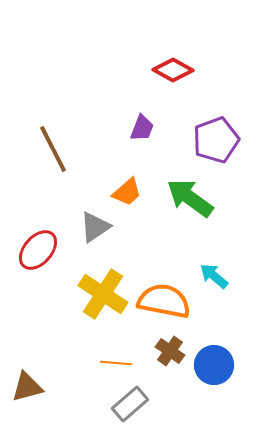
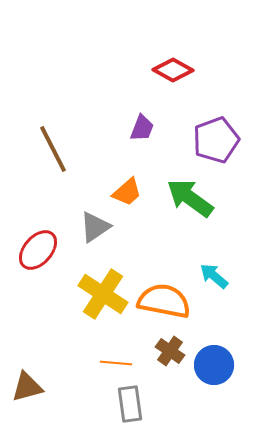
gray rectangle: rotated 57 degrees counterclockwise
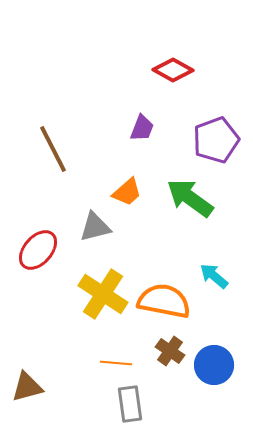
gray triangle: rotated 20 degrees clockwise
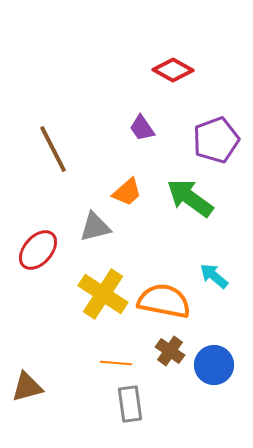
purple trapezoid: rotated 124 degrees clockwise
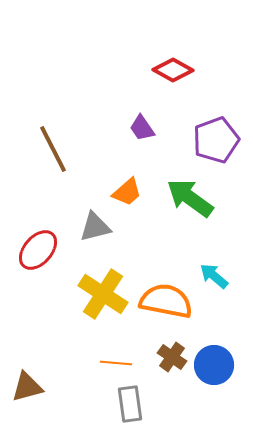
orange semicircle: moved 2 px right
brown cross: moved 2 px right, 6 px down
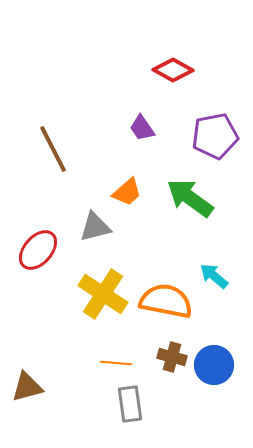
purple pentagon: moved 1 px left, 4 px up; rotated 9 degrees clockwise
brown cross: rotated 20 degrees counterclockwise
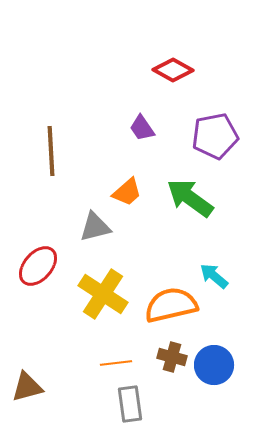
brown line: moved 2 px left, 2 px down; rotated 24 degrees clockwise
red ellipse: moved 16 px down
orange semicircle: moved 5 px right, 4 px down; rotated 24 degrees counterclockwise
orange line: rotated 12 degrees counterclockwise
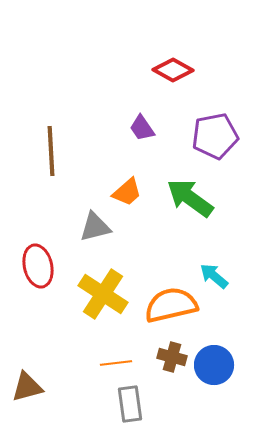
red ellipse: rotated 54 degrees counterclockwise
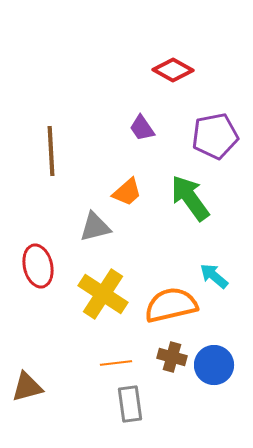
green arrow: rotated 18 degrees clockwise
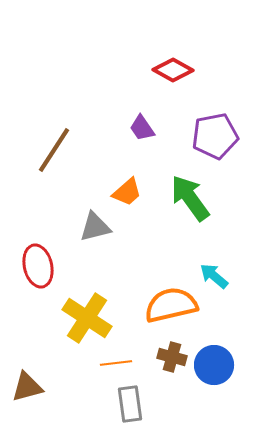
brown line: moved 3 px right, 1 px up; rotated 36 degrees clockwise
yellow cross: moved 16 px left, 24 px down
